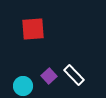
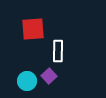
white rectangle: moved 16 px left, 24 px up; rotated 45 degrees clockwise
cyan circle: moved 4 px right, 5 px up
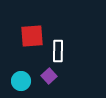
red square: moved 1 px left, 7 px down
cyan circle: moved 6 px left
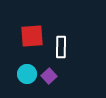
white rectangle: moved 3 px right, 4 px up
cyan circle: moved 6 px right, 7 px up
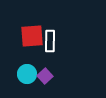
white rectangle: moved 11 px left, 6 px up
purple square: moved 4 px left
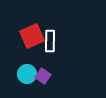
red square: rotated 20 degrees counterclockwise
purple square: moved 2 px left; rotated 14 degrees counterclockwise
